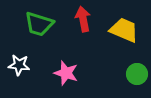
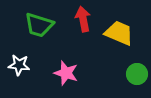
green trapezoid: moved 1 px down
yellow trapezoid: moved 5 px left, 3 px down
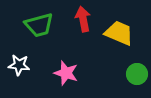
green trapezoid: rotated 32 degrees counterclockwise
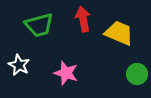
white star: rotated 20 degrees clockwise
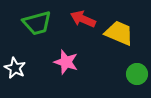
red arrow: rotated 55 degrees counterclockwise
green trapezoid: moved 2 px left, 2 px up
white star: moved 4 px left, 3 px down
pink star: moved 11 px up
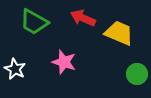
red arrow: moved 1 px up
green trapezoid: moved 3 px left, 1 px up; rotated 44 degrees clockwise
pink star: moved 2 px left
white star: moved 1 px down
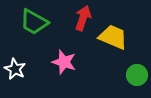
red arrow: rotated 85 degrees clockwise
yellow trapezoid: moved 6 px left, 4 px down
green circle: moved 1 px down
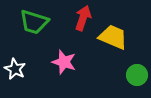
green trapezoid: rotated 12 degrees counterclockwise
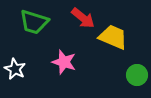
red arrow: rotated 110 degrees clockwise
